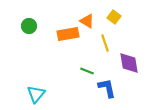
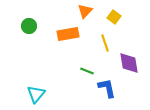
orange triangle: moved 2 px left, 10 px up; rotated 42 degrees clockwise
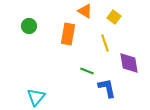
orange triangle: rotated 42 degrees counterclockwise
orange rectangle: rotated 70 degrees counterclockwise
cyan triangle: moved 3 px down
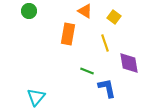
green circle: moved 15 px up
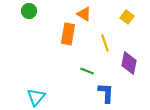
orange triangle: moved 1 px left, 3 px down
yellow square: moved 13 px right
purple diamond: rotated 20 degrees clockwise
blue L-shape: moved 1 px left, 5 px down; rotated 15 degrees clockwise
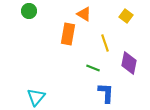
yellow square: moved 1 px left, 1 px up
green line: moved 6 px right, 3 px up
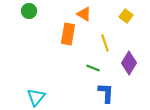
purple diamond: rotated 20 degrees clockwise
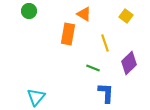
purple diamond: rotated 15 degrees clockwise
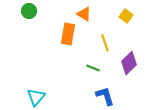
blue L-shape: moved 1 px left, 3 px down; rotated 20 degrees counterclockwise
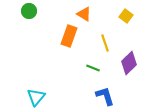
orange rectangle: moved 1 px right, 2 px down; rotated 10 degrees clockwise
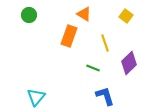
green circle: moved 4 px down
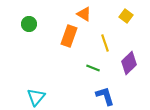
green circle: moved 9 px down
